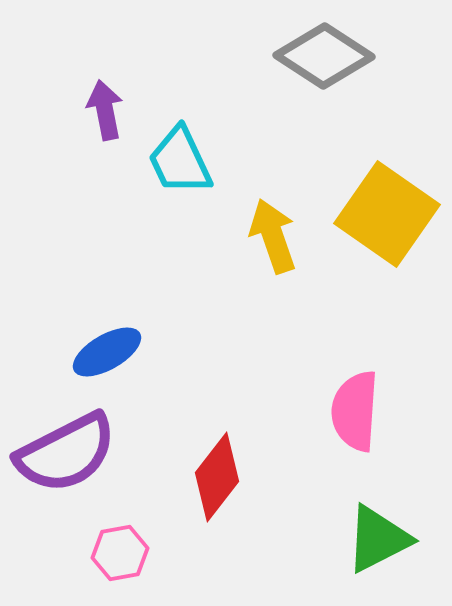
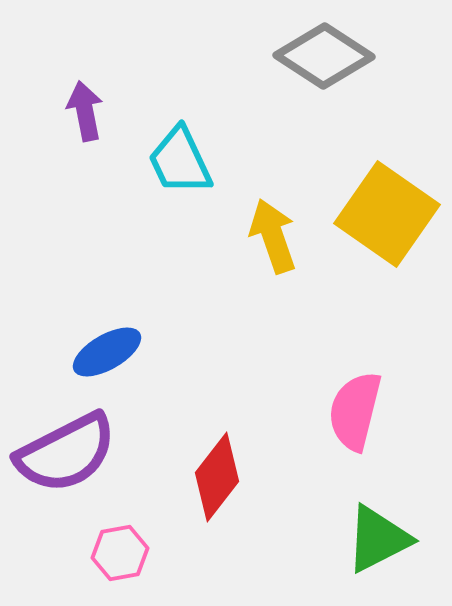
purple arrow: moved 20 px left, 1 px down
pink semicircle: rotated 10 degrees clockwise
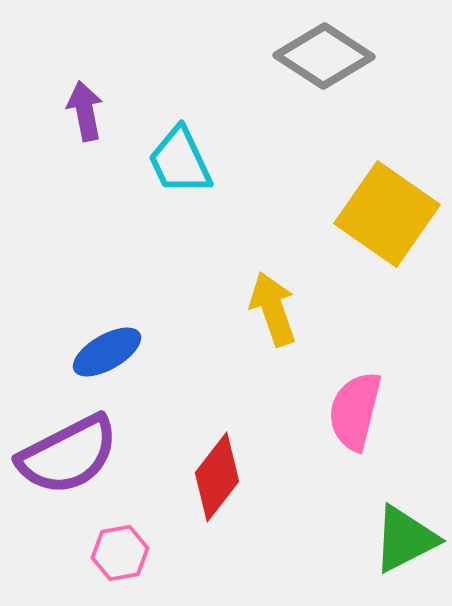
yellow arrow: moved 73 px down
purple semicircle: moved 2 px right, 2 px down
green triangle: moved 27 px right
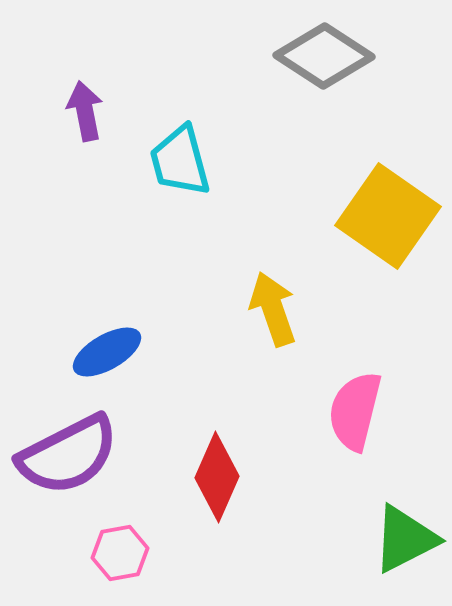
cyan trapezoid: rotated 10 degrees clockwise
yellow square: moved 1 px right, 2 px down
red diamond: rotated 14 degrees counterclockwise
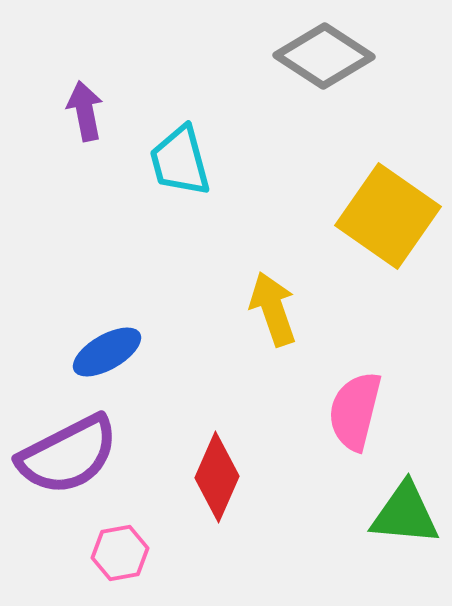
green triangle: moved 25 px up; rotated 32 degrees clockwise
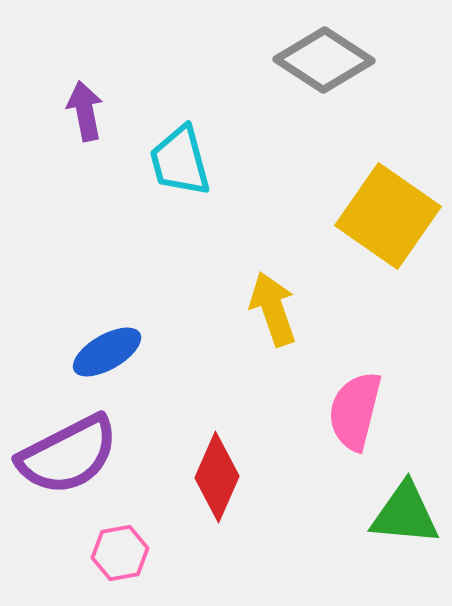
gray diamond: moved 4 px down
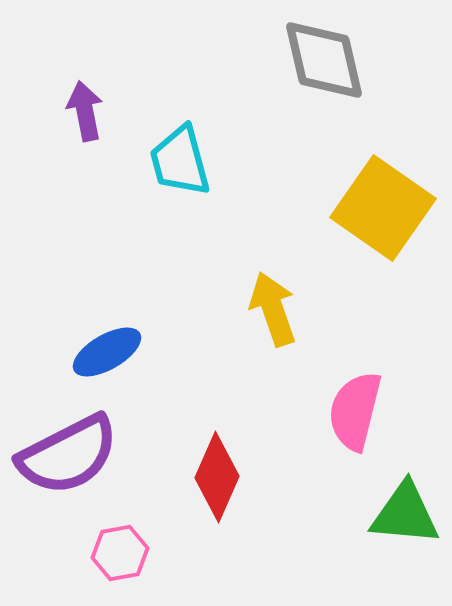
gray diamond: rotated 44 degrees clockwise
yellow square: moved 5 px left, 8 px up
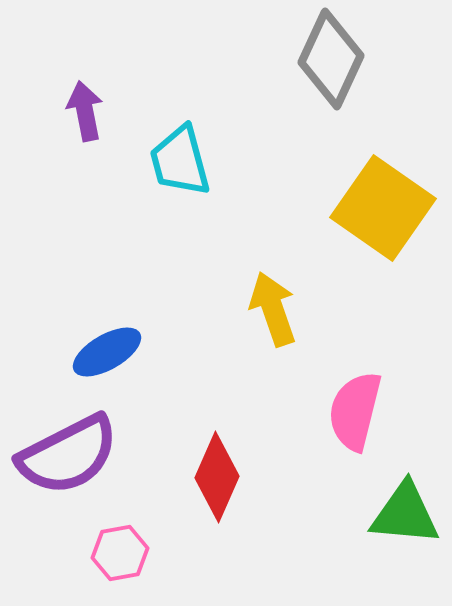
gray diamond: moved 7 px right, 1 px up; rotated 38 degrees clockwise
